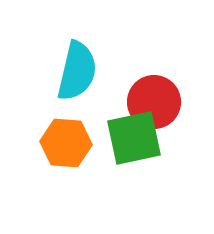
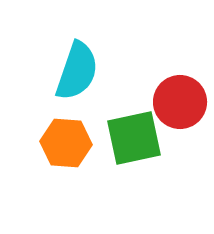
cyan semicircle: rotated 6 degrees clockwise
red circle: moved 26 px right
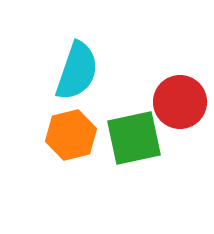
orange hexagon: moved 5 px right, 8 px up; rotated 18 degrees counterclockwise
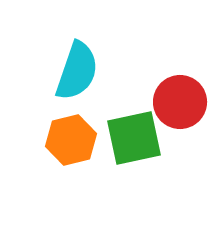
orange hexagon: moved 5 px down
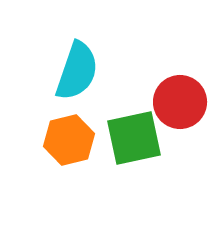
orange hexagon: moved 2 px left
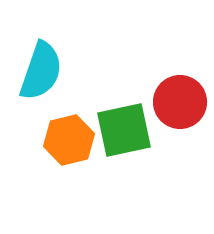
cyan semicircle: moved 36 px left
green square: moved 10 px left, 8 px up
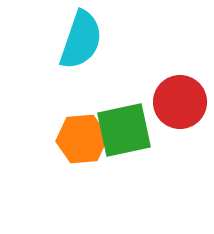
cyan semicircle: moved 40 px right, 31 px up
orange hexagon: moved 13 px right, 1 px up; rotated 9 degrees clockwise
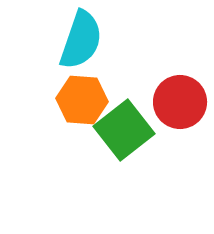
green square: rotated 26 degrees counterclockwise
orange hexagon: moved 39 px up; rotated 9 degrees clockwise
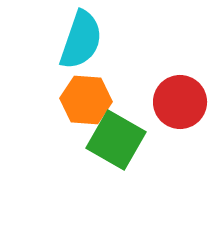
orange hexagon: moved 4 px right
green square: moved 8 px left, 10 px down; rotated 22 degrees counterclockwise
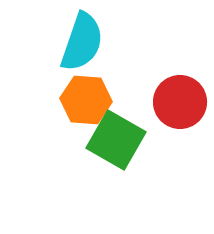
cyan semicircle: moved 1 px right, 2 px down
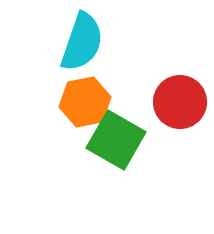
orange hexagon: moved 1 px left, 2 px down; rotated 15 degrees counterclockwise
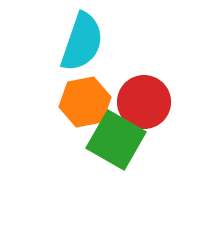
red circle: moved 36 px left
